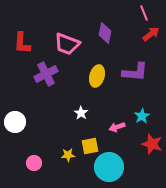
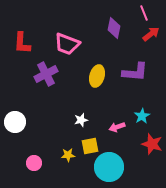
purple diamond: moved 9 px right, 5 px up
white star: moved 7 px down; rotated 24 degrees clockwise
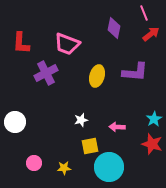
red L-shape: moved 1 px left
purple cross: moved 1 px up
cyan star: moved 12 px right, 3 px down
pink arrow: rotated 21 degrees clockwise
yellow star: moved 4 px left, 13 px down
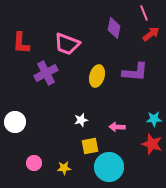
cyan star: rotated 28 degrees clockwise
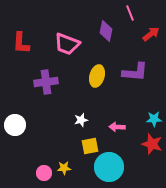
pink line: moved 14 px left
purple diamond: moved 8 px left, 3 px down
purple cross: moved 9 px down; rotated 20 degrees clockwise
white circle: moved 3 px down
pink circle: moved 10 px right, 10 px down
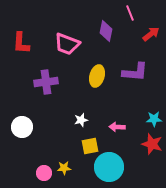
white circle: moved 7 px right, 2 px down
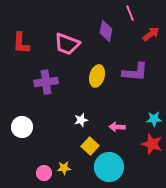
yellow square: rotated 36 degrees counterclockwise
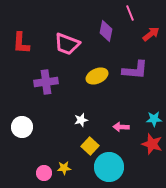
purple L-shape: moved 2 px up
yellow ellipse: rotated 50 degrees clockwise
pink arrow: moved 4 px right
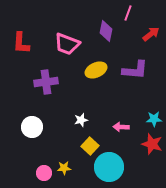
pink line: moved 2 px left; rotated 42 degrees clockwise
yellow ellipse: moved 1 px left, 6 px up
white circle: moved 10 px right
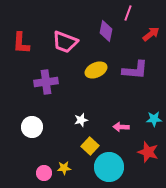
pink trapezoid: moved 2 px left, 2 px up
red star: moved 4 px left, 8 px down
